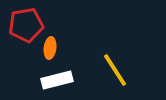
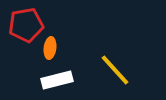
yellow line: rotated 9 degrees counterclockwise
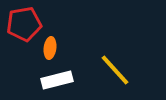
red pentagon: moved 2 px left, 1 px up
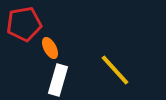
orange ellipse: rotated 35 degrees counterclockwise
white rectangle: moved 1 px right; rotated 60 degrees counterclockwise
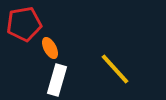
yellow line: moved 1 px up
white rectangle: moved 1 px left
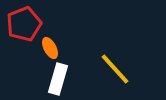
red pentagon: rotated 12 degrees counterclockwise
white rectangle: moved 1 px right, 1 px up
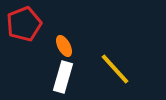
orange ellipse: moved 14 px right, 2 px up
white rectangle: moved 5 px right, 2 px up
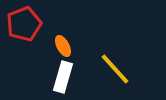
orange ellipse: moved 1 px left
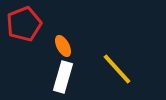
yellow line: moved 2 px right
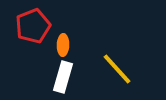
red pentagon: moved 9 px right, 2 px down
orange ellipse: moved 1 px up; rotated 30 degrees clockwise
